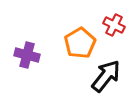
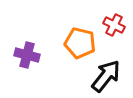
orange pentagon: rotated 28 degrees counterclockwise
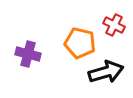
purple cross: moved 1 px right, 1 px up
black arrow: moved 4 px up; rotated 36 degrees clockwise
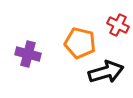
red cross: moved 4 px right
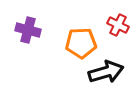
orange pentagon: moved 1 px right; rotated 16 degrees counterclockwise
purple cross: moved 24 px up
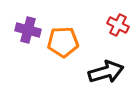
orange pentagon: moved 18 px left, 1 px up
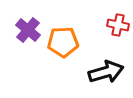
red cross: rotated 15 degrees counterclockwise
purple cross: rotated 25 degrees clockwise
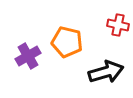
purple cross: moved 26 px down; rotated 20 degrees clockwise
orange pentagon: moved 4 px right; rotated 16 degrees clockwise
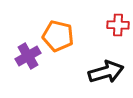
red cross: rotated 10 degrees counterclockwise
orange pentagon: moved 9 px left, 6 px up
